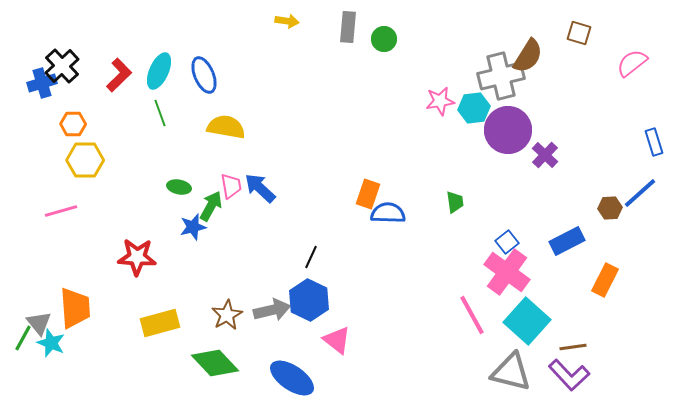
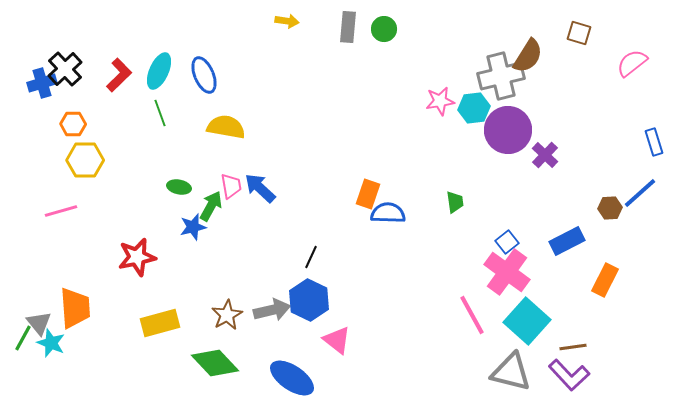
green circle at (384, 39): moved 10 px up
black cross at (62, 66): moved 3 px right, 3 px down
red star at (137, 257): rotated 15 degrees counterclockwise
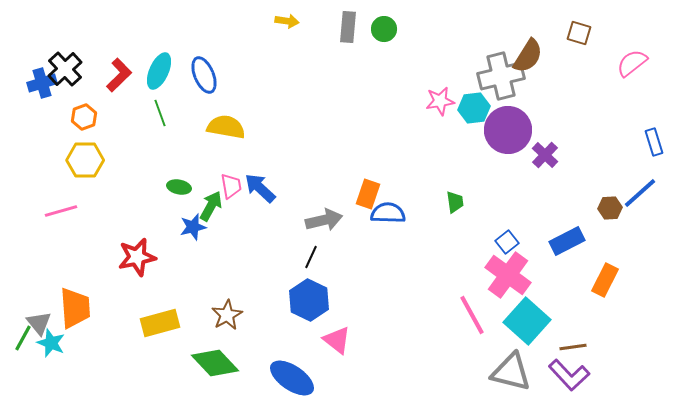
orange hexagon at (73, 124): moved 11 px right, 7 px up; rotated 20 degrees counterclockwise
pink cross at (507, 272): moved 1 px right, 3 px down
gray arrow at (272, 310): moved 52 px right, 90 px up
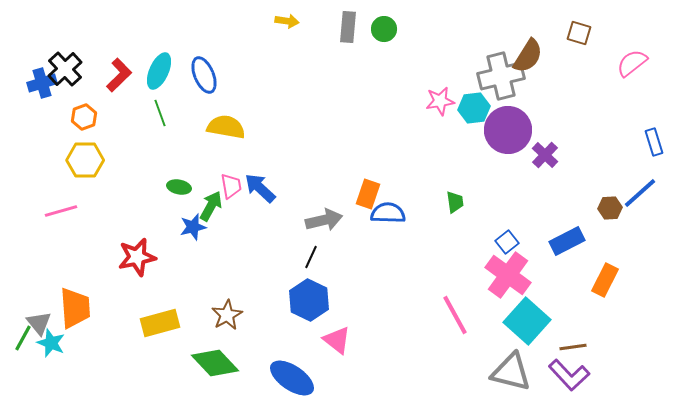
pink line at (472, 315): moved 17 px left
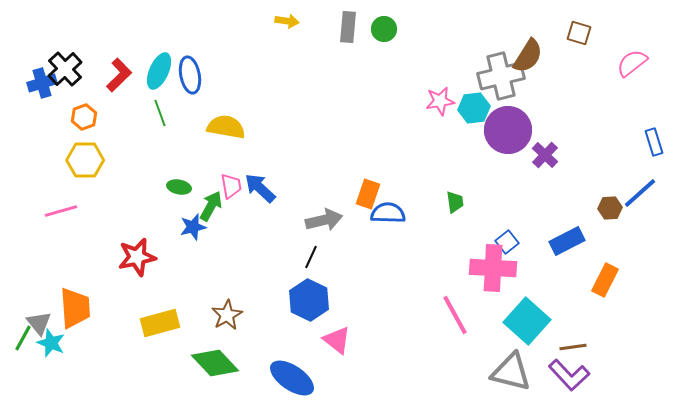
blue ellipse at (204, 75): moved 14 px left; rotated 12 degrees clockwise
pink cross at (508, 275): moved 15 px left, 7 px up; rotated 33 degrees counterclockwise
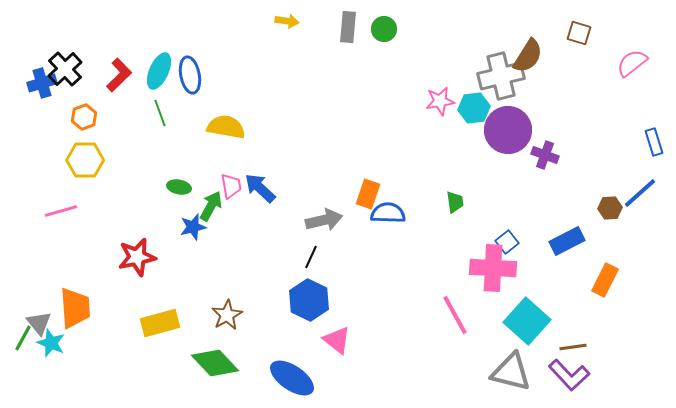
purple cross at (545, 155): rotated 24 degrees counterclockwise
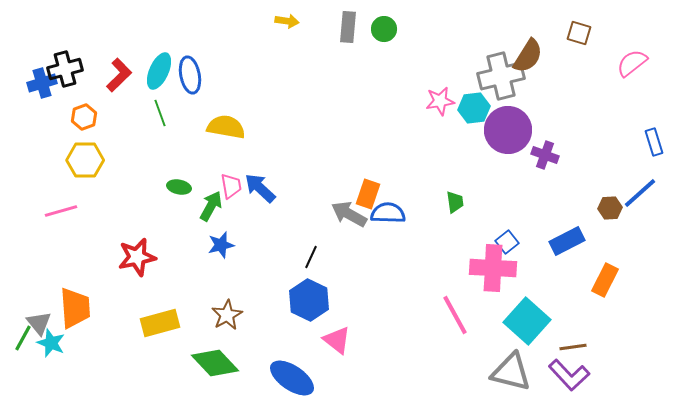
black cross at (65, 69): rotated 28 degrees clockwise
gray arrow at (324, 220): moved 25 px right, 6 px up; rotated 138 degrees counterclockwise
blue star at (193, 227): moved 28 px right, 18 px down
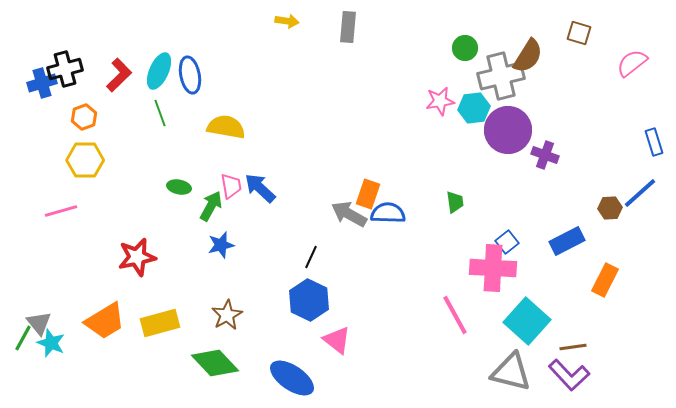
green circle at (384, 29): moved 81 px right, 19 px down
orange trapezoid at (75, 308): moved 30 px right, 13 px down; rotated 63 degrees clockwise
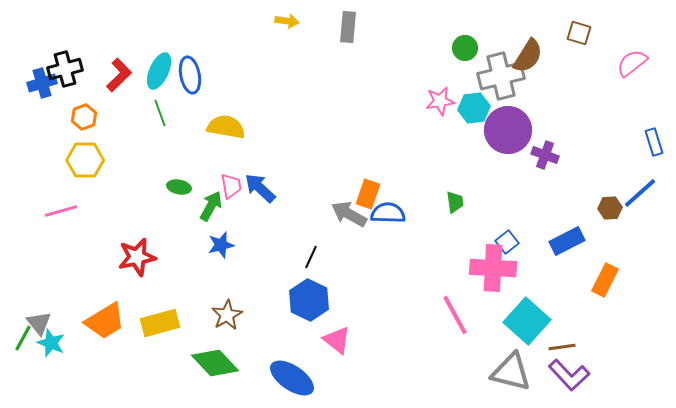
brown line at (573, 347): moved 11 px left
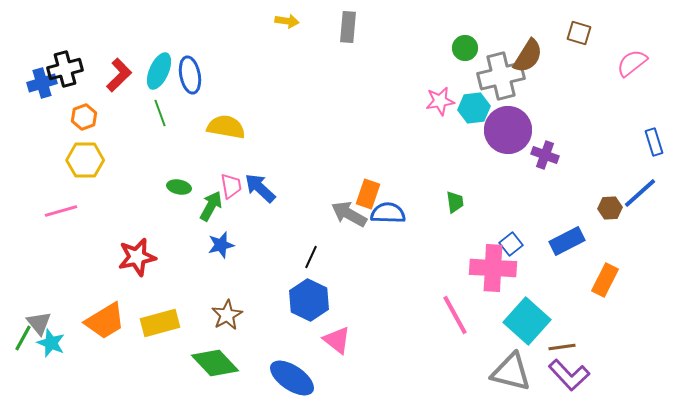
blue square at (507, 242): moved 4 px right, 2 px down
